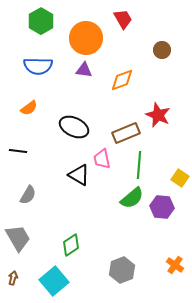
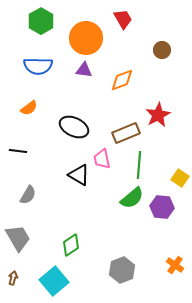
red star: rotated 20 degrees clockwise
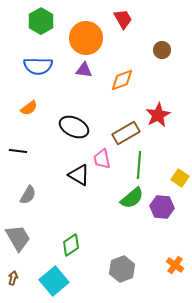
brown rectangle: rotated 8 degrees counterclockwise
gray hexagon: moved 1 px up
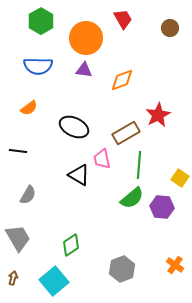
brown circle: moved 8 px right, 22 px up
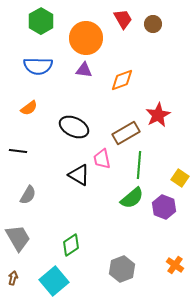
brown circle: moved 17 px left, 4 px up
purple hexagon: moved 2 px right; rotated 15 degrees clockwise
